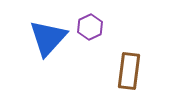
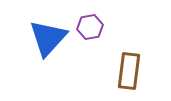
purple hexagon: rotated 15 degrees clockwise
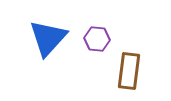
purple hexagon: moved 7 px right, 12 px down; rotated 15 degrees clockwise
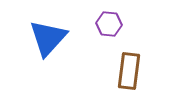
purple hexagon: moved 12 px right, 15 px up
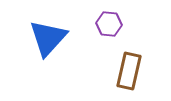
brown rectangle: rotated 6 degrees clockwise
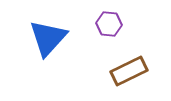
brown rectangle: rotated 51 degrees clockwise
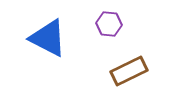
blue triangle: rotated 45 degrees counterclockwise
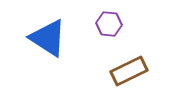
blue triangle: rotated 6 degrees clockwise
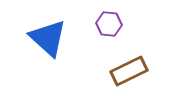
blue triangle: rotated 9 degrees clockwise
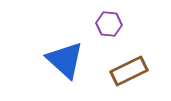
blue triangle: moved 17 px right, 22 px down
